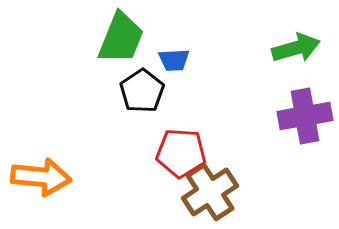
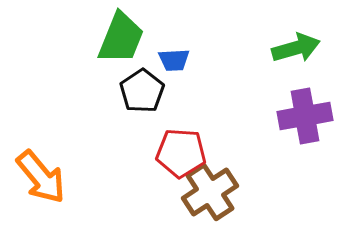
orange arrow: rotated 44 degrees clockwise
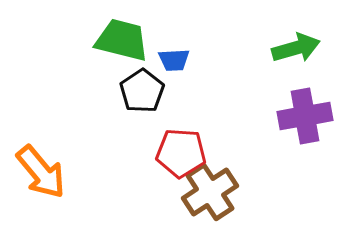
green trapezoid: moved 1 px right, 2 px down; rotated 98 degrees counterclockwise
orange arrow: moved 5 px up
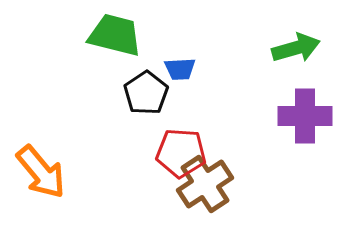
green trapezoid: moved 7 px left, 5 px up
blue trapezoid: moved 6 px right, 9 px down
black pentagon: moved 4 px right, 2 px down
purple cross: rotated 10 degrees clockwise
brown cross: moved 5 px left, 8 px up
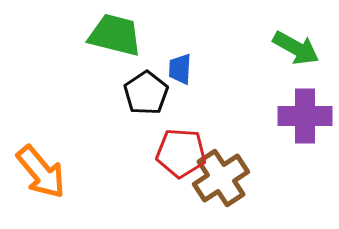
green arrow: rotated 45 degrees clockwise
blue trapezoid: rotated 96 degrees clockwise
brown cross: moved 16 px right, 6 px up
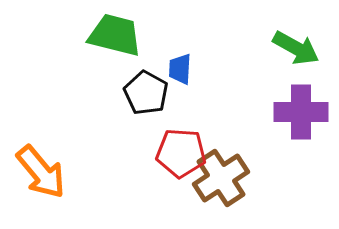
black pentagon: rotated 9 degrees counterclockwise
purple cross: moved 4 px left, 4 px up
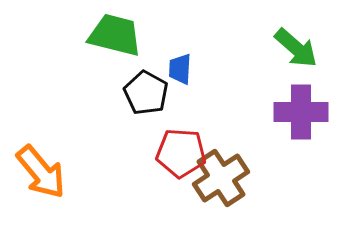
green arrow: rotated 12 degrees clockwise
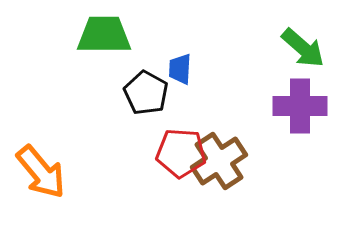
green trapezoid: moved 11 px left; rotated 14 degrees counterclockwise
green arrow: moved 7 px right
purple cross: moved 1 px left, 6 px up
brown cross: moved 2 px left, 17 px up
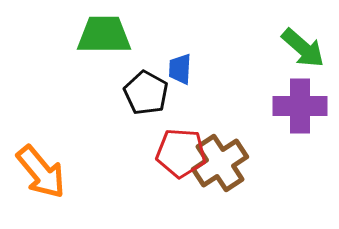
brown cross: moved 1 px right, 2 px down
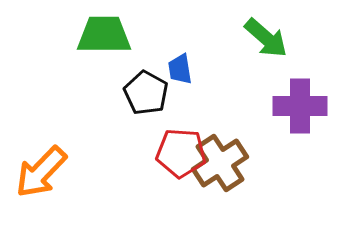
green arrow: moved 37 px left, 10 px up
blue trapezoid: rotated 12 degrees counterclockwise
orange arrow: rotated 84 degrees clockwise
